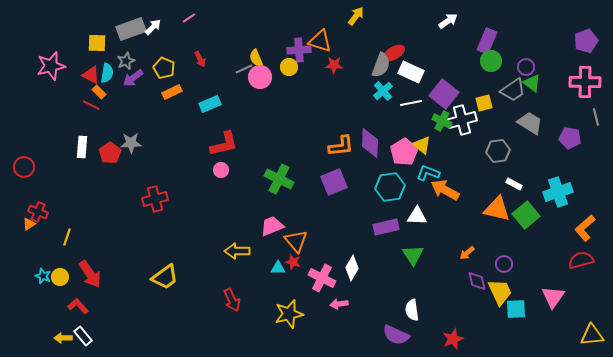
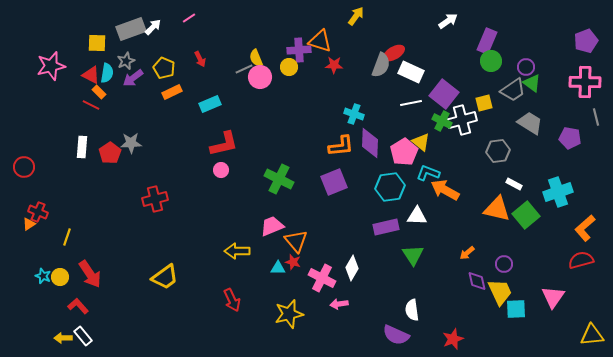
cyan cross at (383, 91): moved 29 px left, 23 px down; rotated 30 degrees counterclockwise
yellow triangle at (422, 145): moved 1 px left, 3 px up
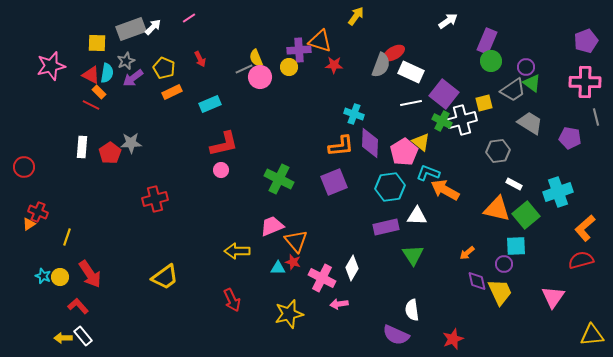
cyan square at (516, 309): moved 63 px up
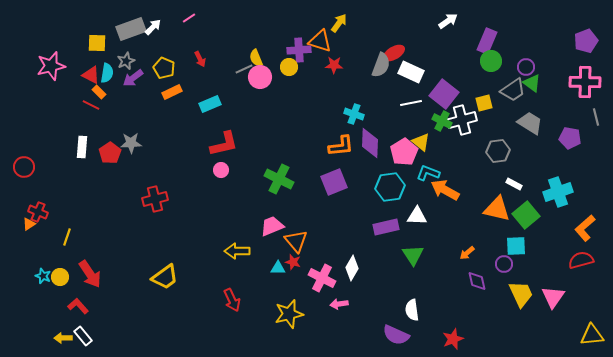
yellow arrow at (356, 16): moved 17 px left, 7 px down
yellow trapezoid at (500, 292): moved 21 px right, 2 px down
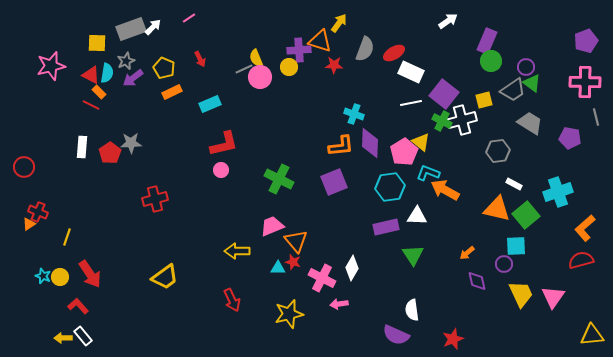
gray semicircle at (381, 65): moved 16 px left, 16 px up
yellow square at (484, 103): moved 3 px up
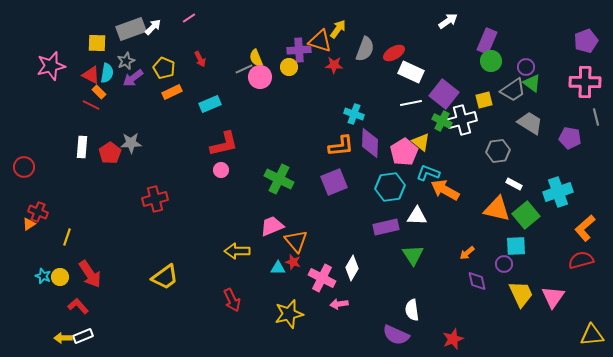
yellow arrow at (339, 23): moved 1 px left, 6 px down
white rectangle at (83, 336): rotated 72 degrees counterclockwise
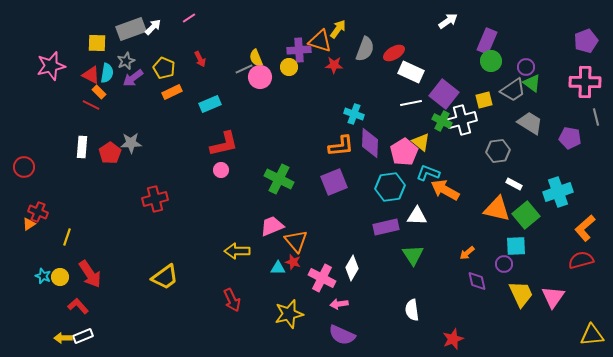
purple semicircle at (396, 335): moved 54 px left
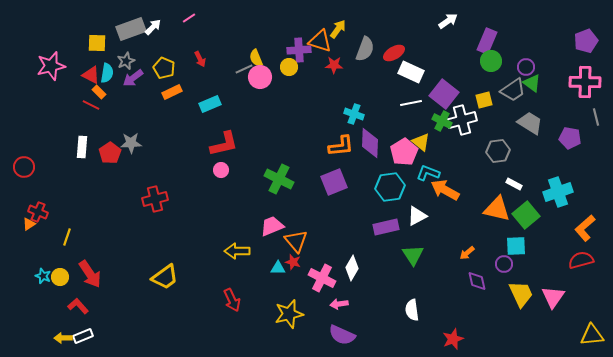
white triangle at (417, 216): rotated 30 degrees counterclockwise
